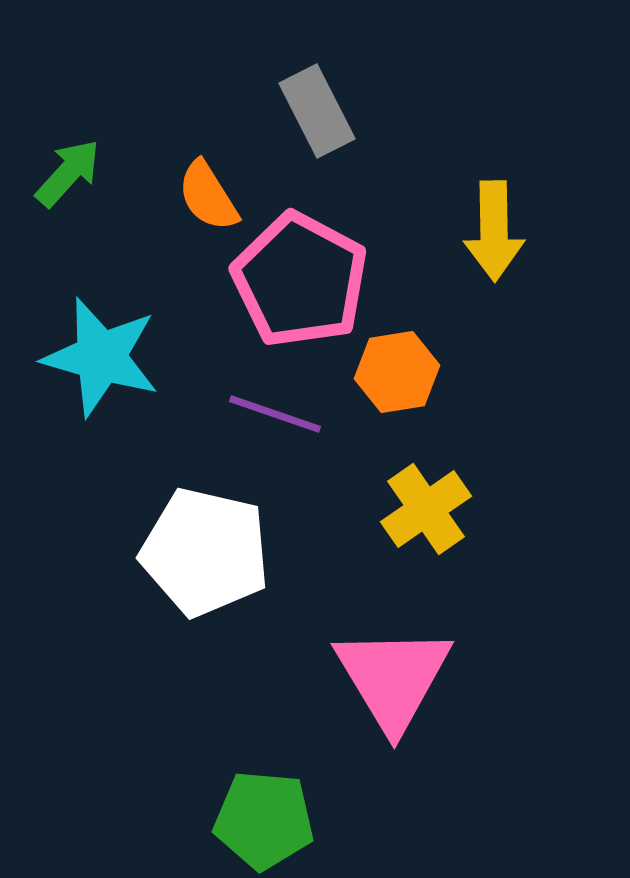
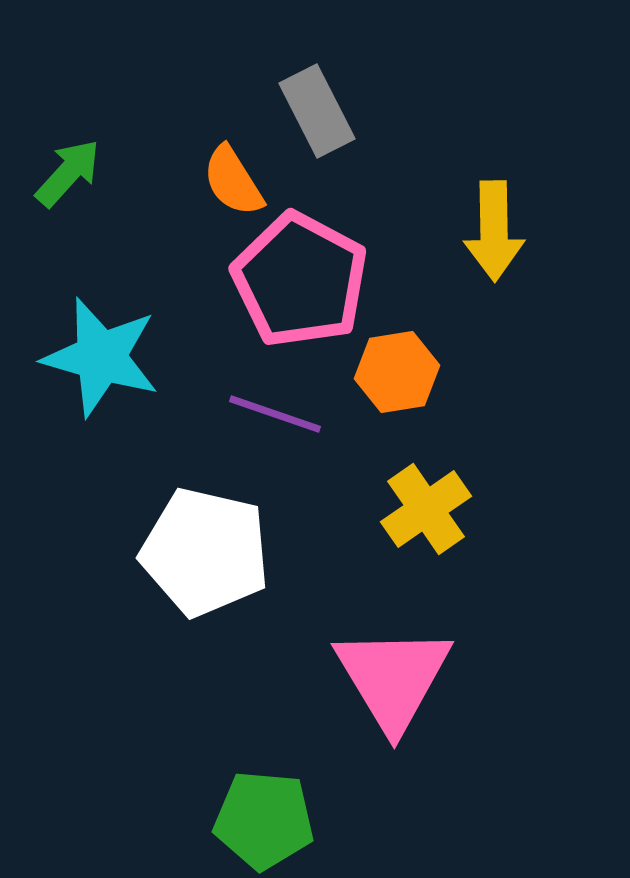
orange semicircle: moved 25 px right, 15 px up
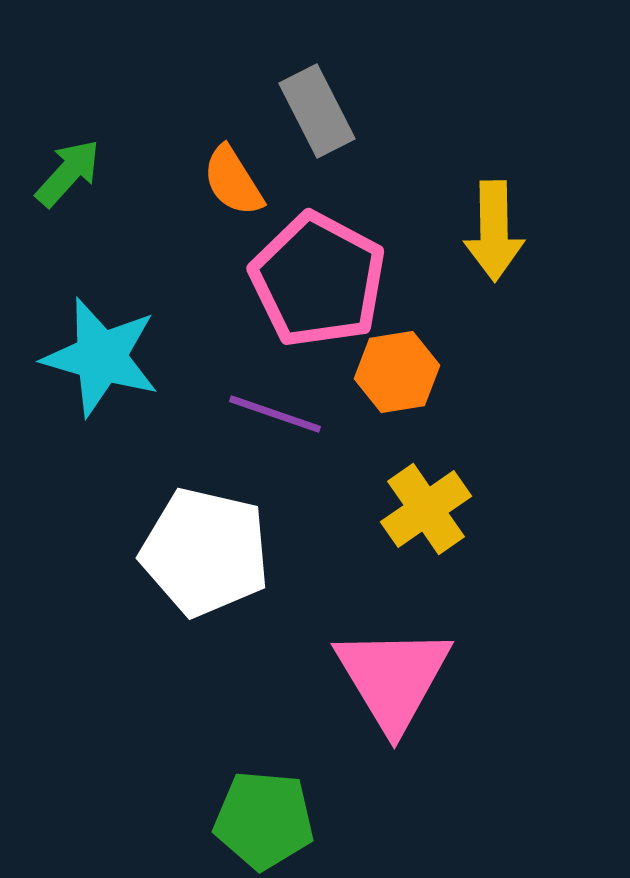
pink pentagon: moved 18 px right
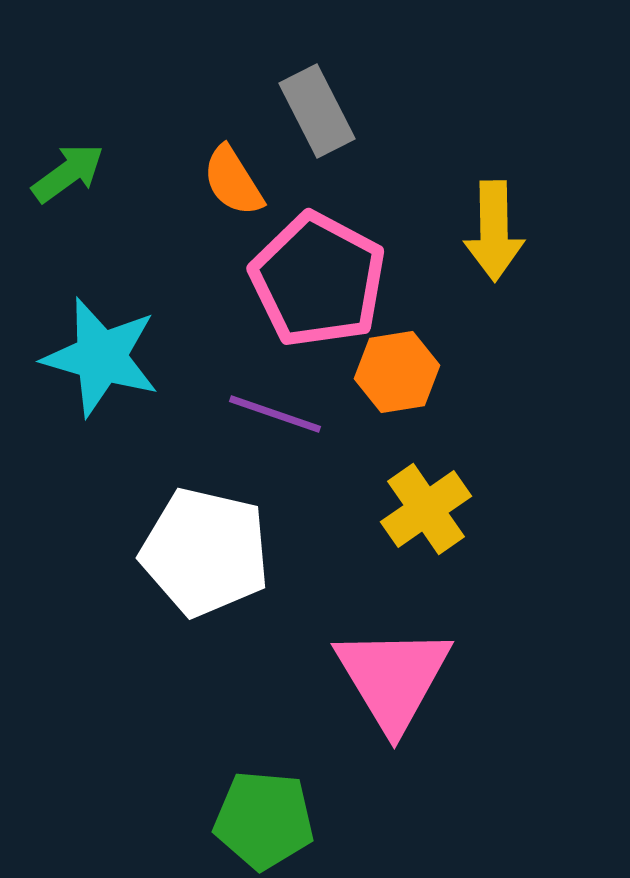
green arrow: rotated 12 degrees clockwise
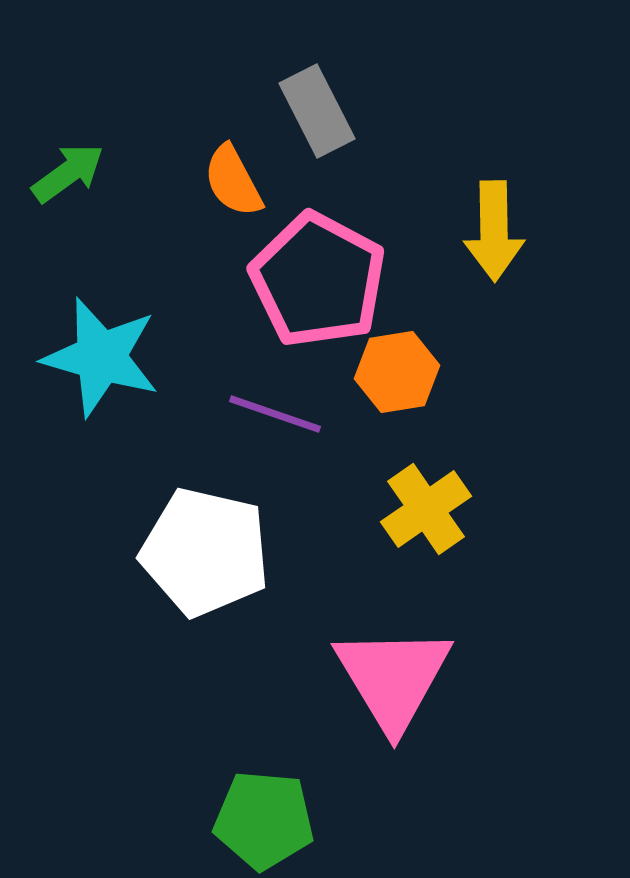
orange semicircle: rotated 4 degrees clockwise
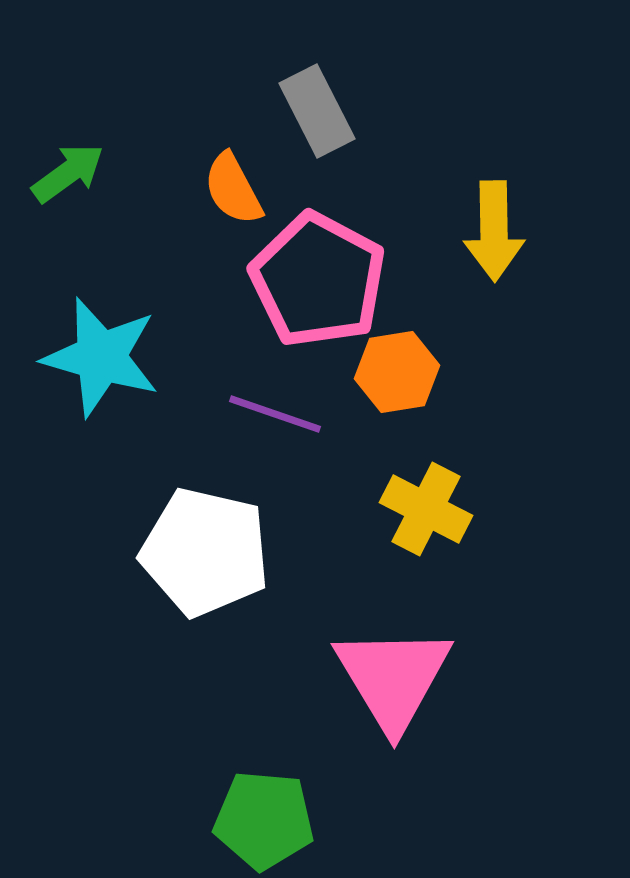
orange semicircle: moved 8 px down
yellow cross: rotated 28 degrees counterclockwise
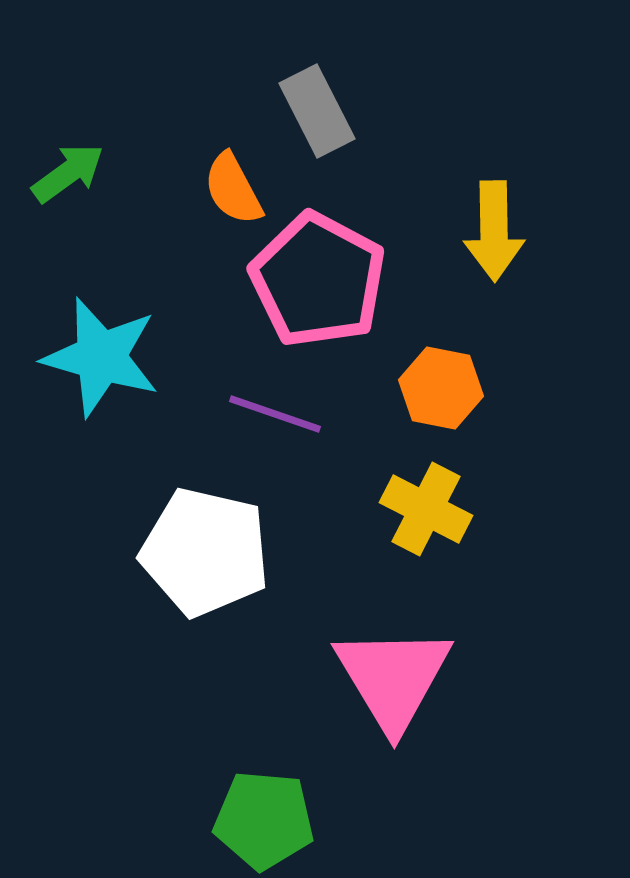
orange hexagon: moved 44 px right, 16 px down; rotated 20 degrees clockwise
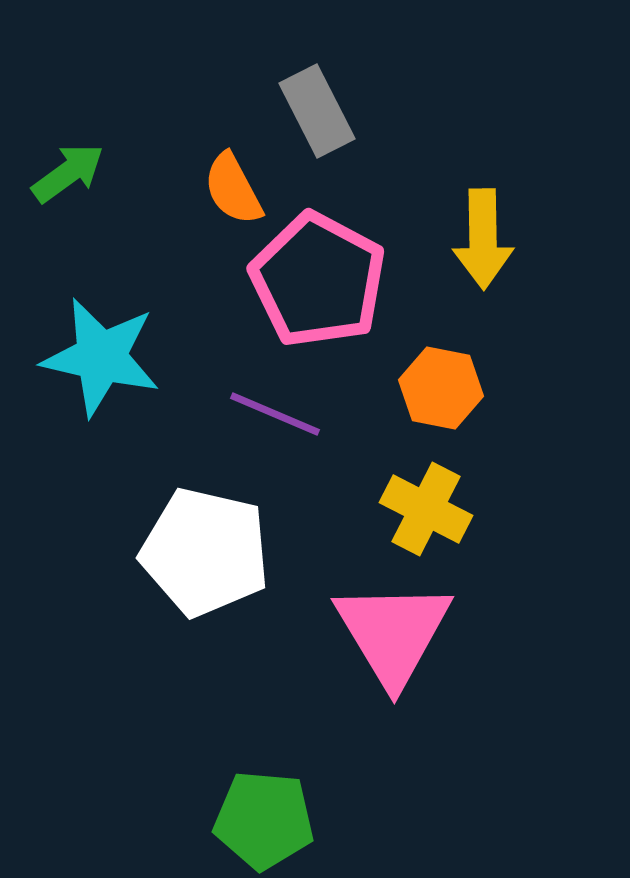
yellow arrow: moved 11 px left, 8 px down
cyan star: rotated 3 degrees counterclockwise
purple line: rotated 4 degrees clockwise
pink triangle: moved 45 px up
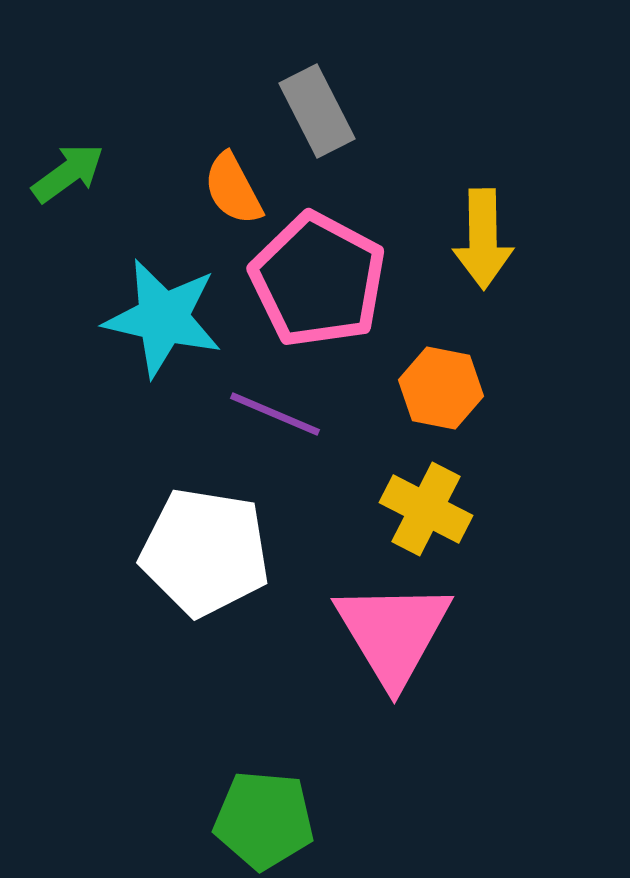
cyan star: moved 62 px right, 39 px up
white pentagon: rotated 4 degrees counterclockwise
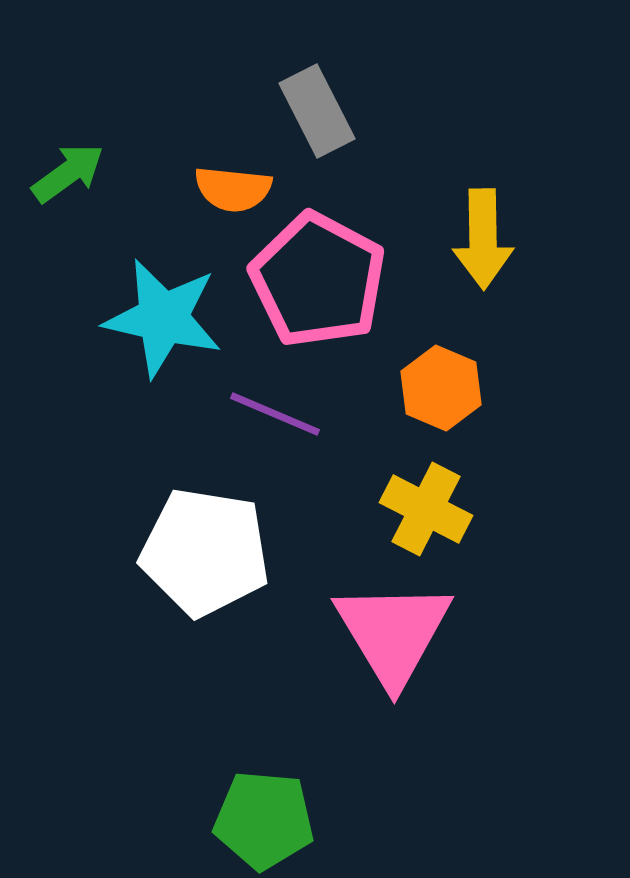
orange semicircle: rotated 56 degrees counterclockwise
orange hexagon: rotated 12 degrees clockwise
